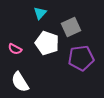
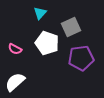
white semicircle: moved 5 px left; rotated 80 degrees clockwise
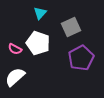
white pentagon: moved 9 px left
purple pentagon: rotated 20 degrees counterclockwise
white semicircle: moved 5 px up
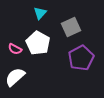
white pentagon: rotated 10 degrees clockwise
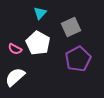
purple pentagon: moved 3 px left, 1 px down
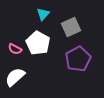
cyan triangle: moved 3 px right, 1 px down
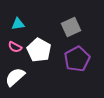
cyan triangle: moved 25 px left, 10 px down; rotated 40 degrees clockwise
white pentagon: moved 1 px right, 7 px down
pink semicircle: moved 2 px up
purple pentagon: moved 1 px left
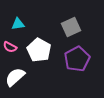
pink semicircle: moved 5 px left
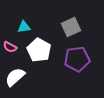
cyan triangle: moved 6 px right, 3 px down
purple pentagon: rotated 20 degrees clockwise
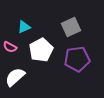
cyan triangle: rotated 16 degrees counterclockwise
white pentagon: moved 2 px right; rotated 15 degrees clockwise
